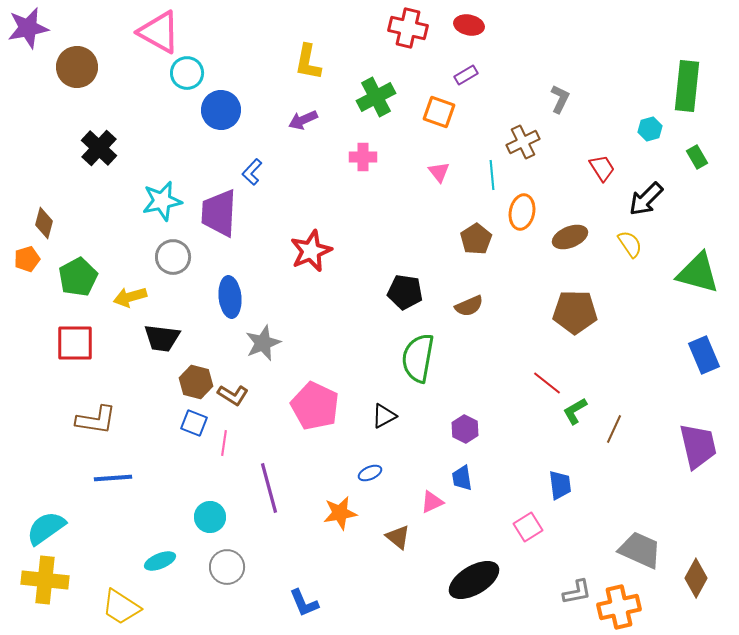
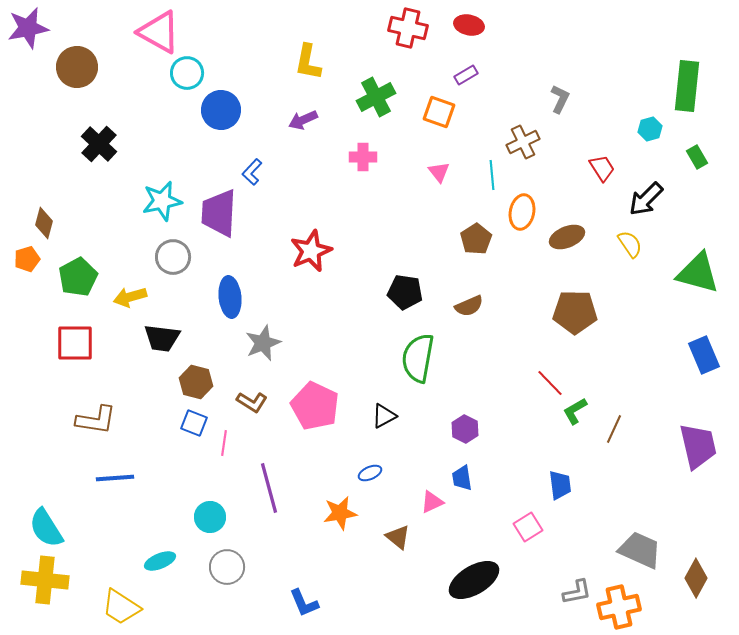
black cross at (99, 148): moved 4 px up
brown ellipse at (570, 237): moved 3 px left
red line at (547, 383): moved 3 px right; rotated 8 degrees clockwise
brown L-shape at (233, 395): moved 19 px right, 7 px down
blue line at (113, 478): moved 2 px right
cyan semicircle at (46, 528): rotated 87 degrees counterclockwise
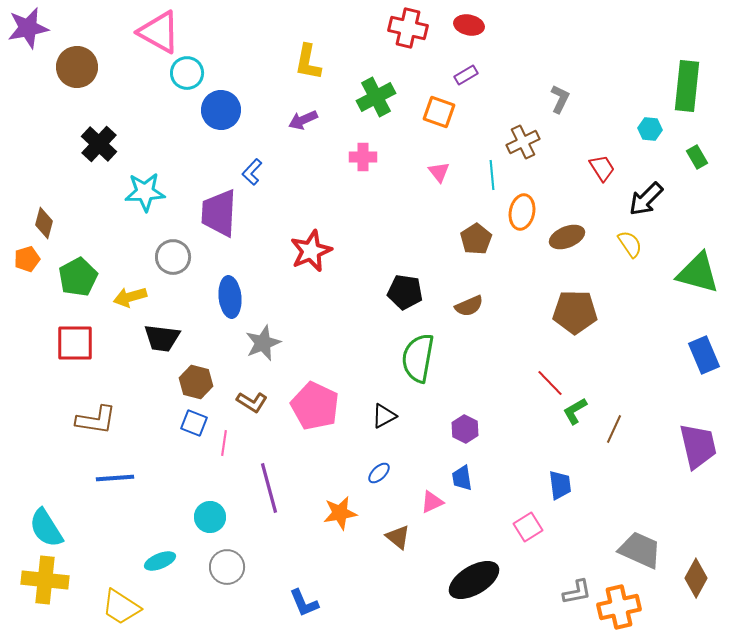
cyan hexagon at (650, 129): rotated 20 degrees clockwise
cyan star at (162, 201): moved 17 px left, 9 px up; rotated 9 degrees clockwise
blue ellipse at (370, 473): moved 9 px right; rotated 20 degrees counterclockwise
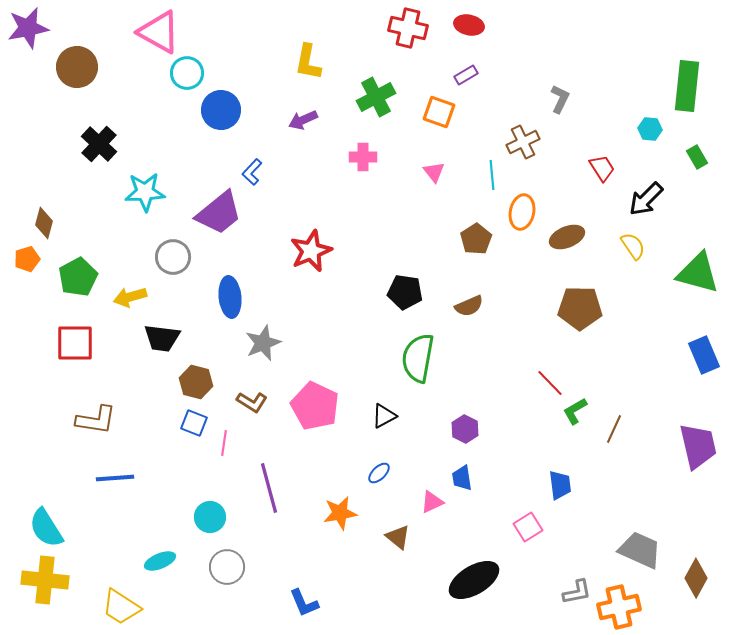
pink triangle at (439, 172): moved 5 px left
purple trapezoid at (219, 213): rotated 132 degrees counterclockwise
yellow semicircle at (630, 244): moved 3 px right, 2 px down
brown pentagon at (575, 312): moved 5 px right, 4 px up
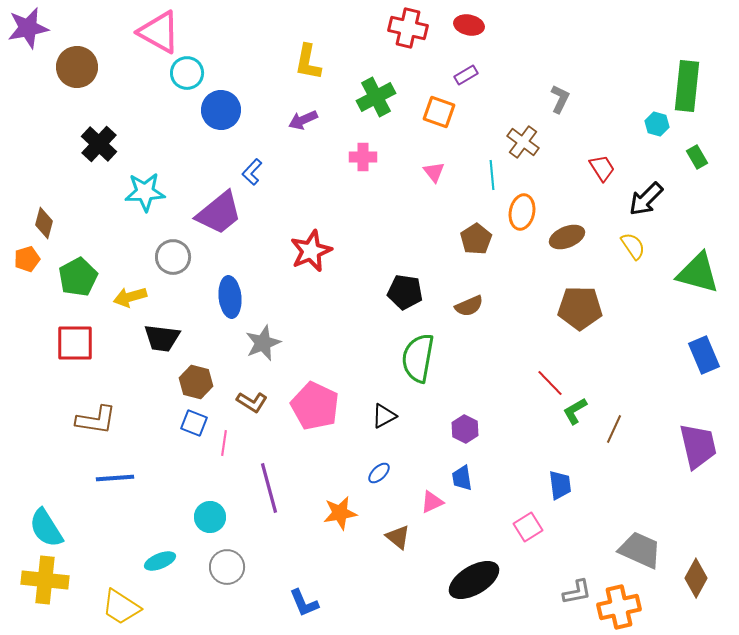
cyan hexagon at (650, 129): moved 7 px right, 5 px up; rotated 10 degrees clockwise
brown cross at (523, 142): rotated 28 degrees counterclockwise
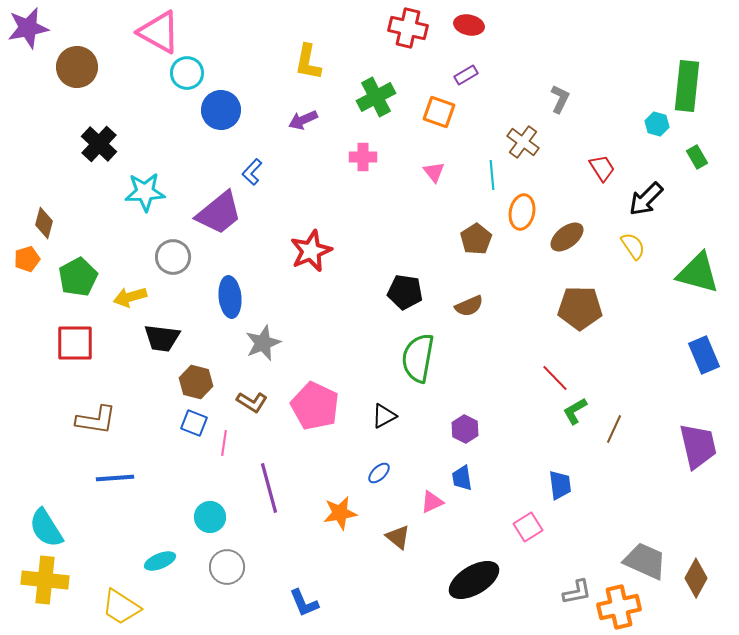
brown ellipse at (567, 237): rotated 16 degrees counterclockwise
red line at (550, 383): moved 5 px right, 5 px up
gray trapezoid at (640, 550): moved 5 px right, 11 px down
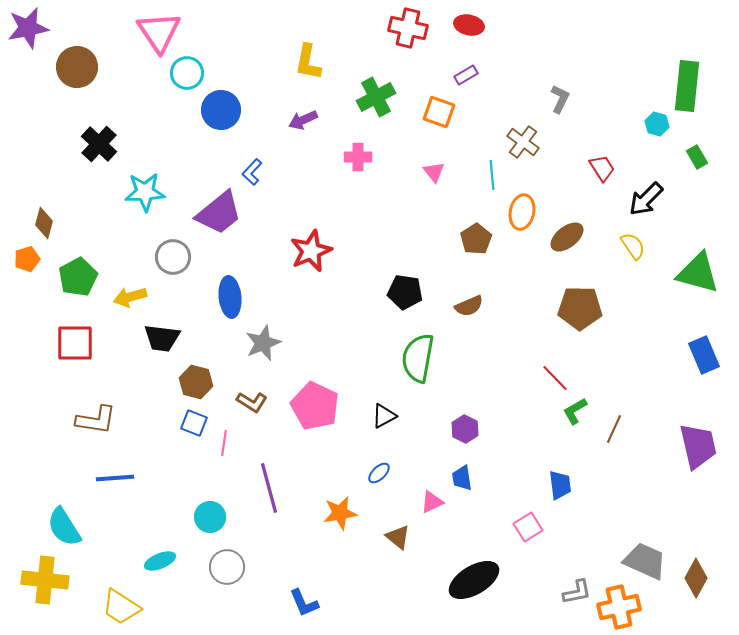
pink triangle at (159, 32): rotated 27 degrees clockwise
pink cross at (363, 157): moved 5 px left
cyan semicircle at (46, 528): moved 18 px right, 1 px up
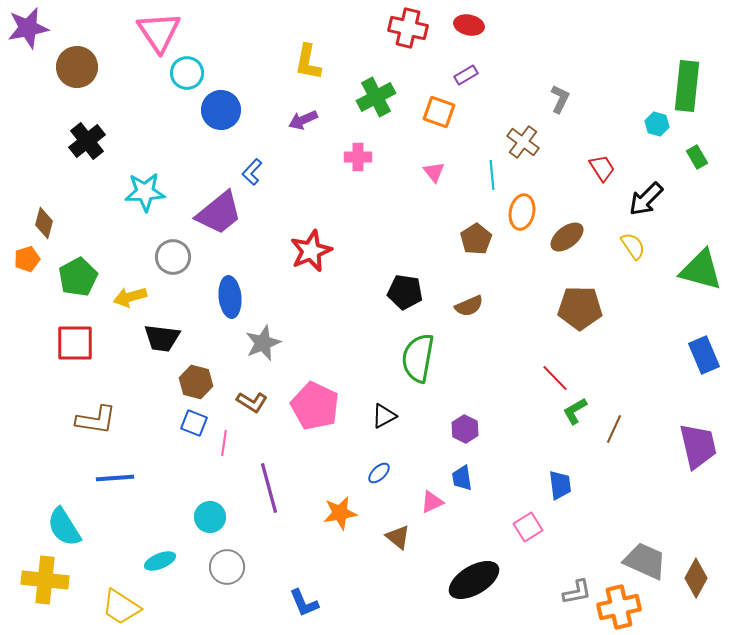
black cross at (99, 144): moved 12 px left, 3 px up; rotated 9 degrees clockwise
green triangle at (698, 273): moved 3 px right, 3 px up
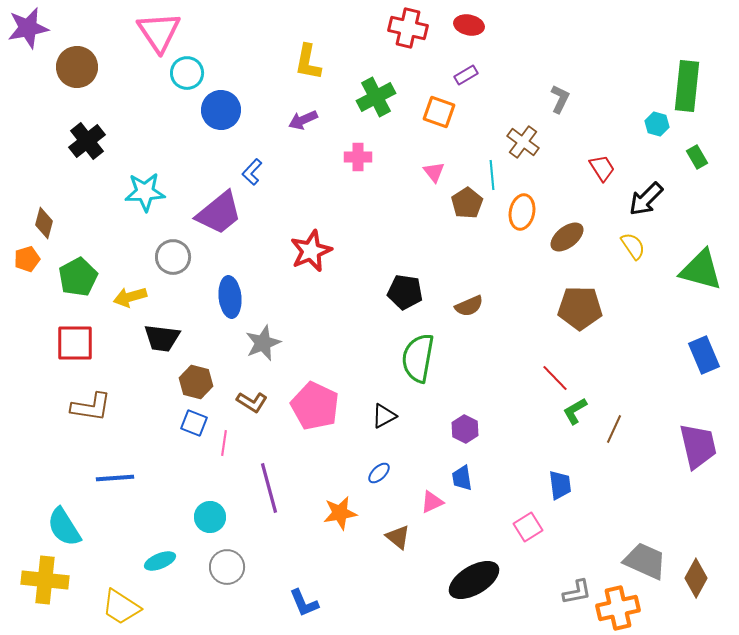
brown pentagon at (476, 239): moved 9 px left, 36 px up
brown L-shape at (96, 420): moved 5 px left, 13 px up
orange cross at (619, 607): moved 1 px left, 1 px down
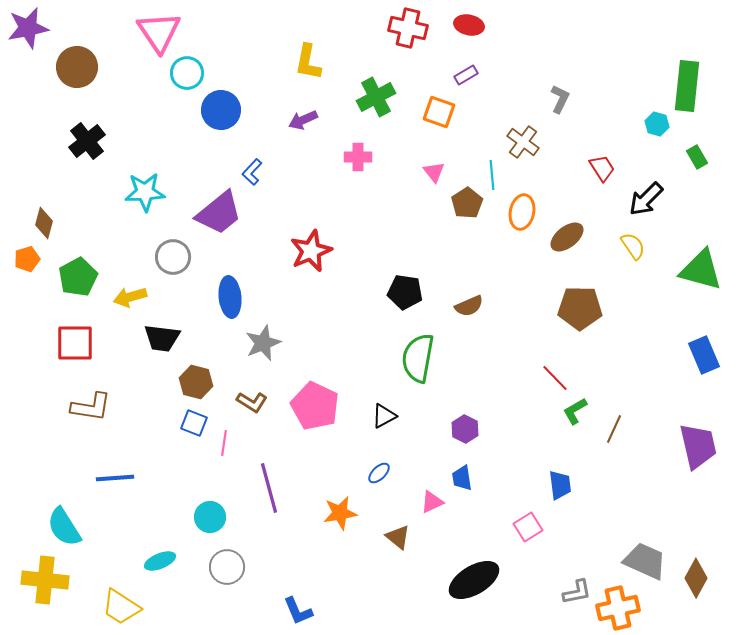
blue L-shape at (304, 603): moved 6 px left, 8 px down
